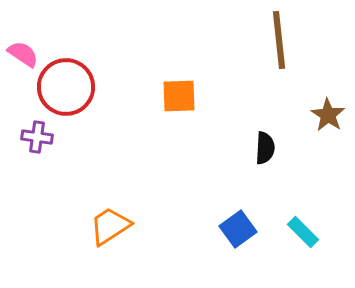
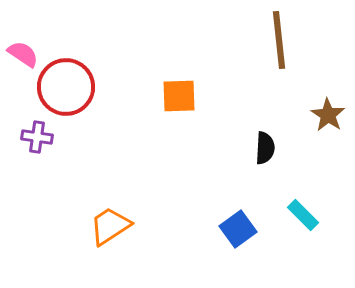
cyan rectangle: moved 17 px up
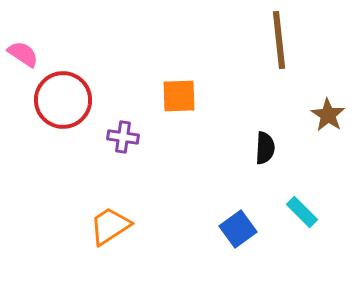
red circle: moved 3 px left, 13 px down
purple cross: moved 86 px right
cyan rectangle: moved 1 px left, 3 px up
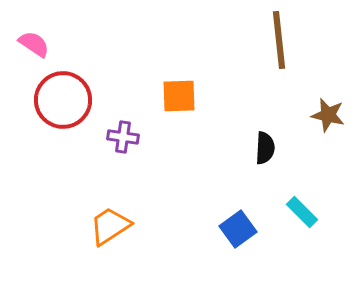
pink semicircle: moved 11 px right, 10 px up
brown star: rotated 20 degrees counterclockwise
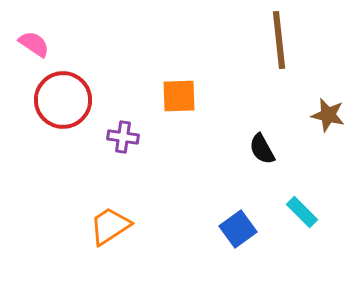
black semicircle: moved 3 px left, 1 px down; rotated 148 degrees clockwise
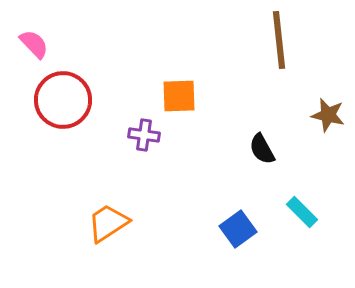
pink semicircle: rotated 12 degrees clockwise
purple cross: moved 21 px right, 2 px up
orange trapezoid: moved 2 px left, 3 px up
